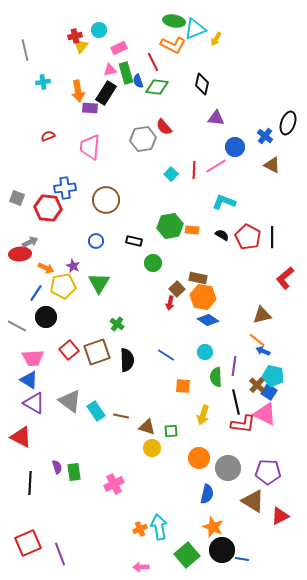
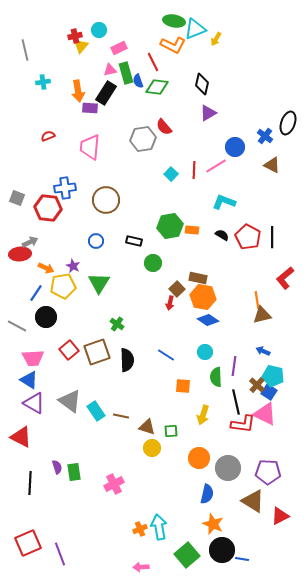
purple triangle at (216, 118): moved 8 px left, 5 px up; rotated 36 degrees counterclockwise
orange line at (257, 340): moved 40 px up; rotated 42 degrees clockwise
orange star at (213, 527): moved 3 px up
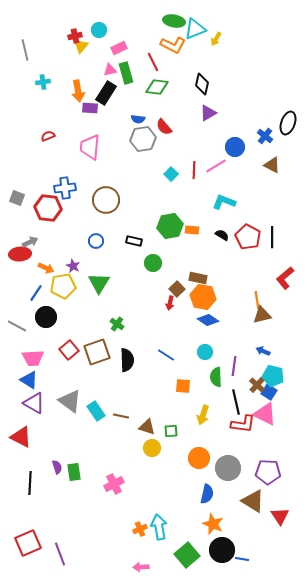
blue semicircle at (138, 81): moved 38 px down; rotated 64 degrees counterclockwise
red triangle at (280, 516): rotated 36 degrees counterclockwise
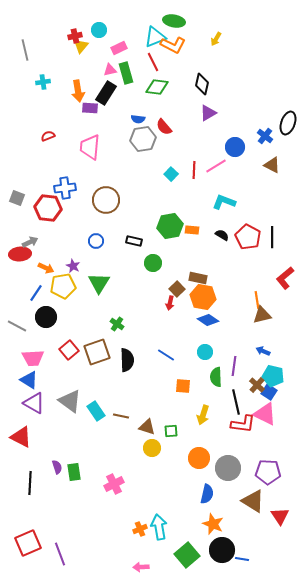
cyan triangle at (195, 29): moved 40 px left, 8 px down
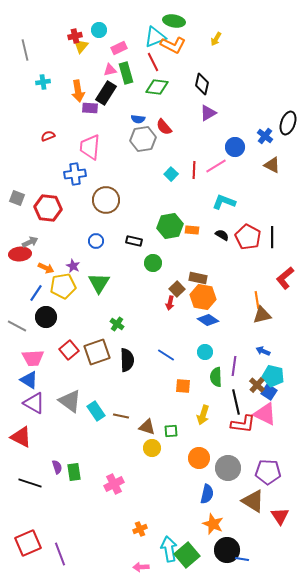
blue cross at (65, 188): moved 10 px right, 14 px up
black line at (30, 483): rotated 75 degrees counterclockwise
cyan arrow at (159, 527): moved 10 px right, 22 px down
black circle at (222, 550): moved 5 px right
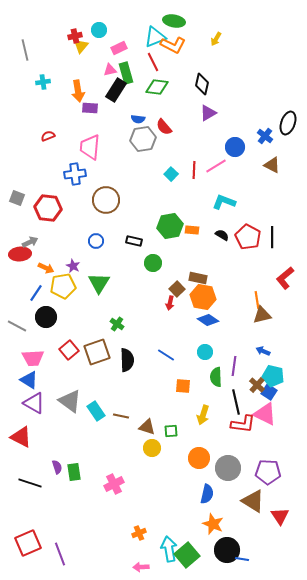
black rectangle at (106, 93): moved 10 px right, 3 px up
orange cross at (140, 529): moved 1 px left, 4 px down
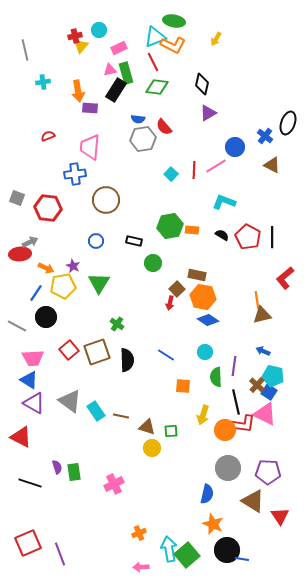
brown rectangle at (198, 278): moved 1 px left, 3 px up
orange circle at (199, 458): moved 26 px right, 28 px up
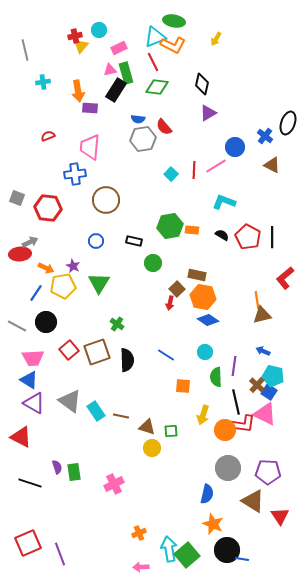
black circle at (46, 317): moved 5 px down
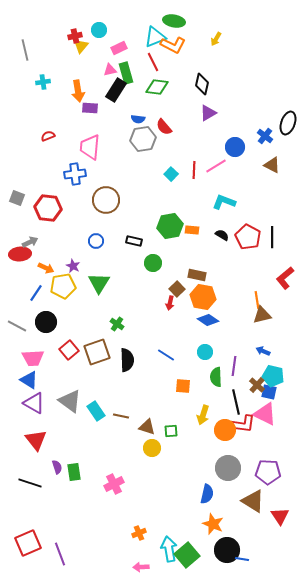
blue square at (269, 392): rotated 21 degrees counterclockwise
red triangle at (21, 437): moved 15 px right, 3 px down; rotated 25 degrees clockwise
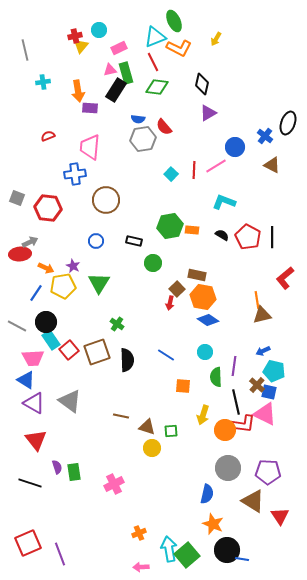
green ellipse at (174, 21): rotated 55 degrees clockwise
orange L-shape at (173, 45): moved 6 px right, 3 px down
blue arrow at (263, 351): rotated 48 degrees counterclockwise
cyan pentagon at (273, 376): moved 1 px right, 5 px up
blue triangle at (29, 380): moved 3 px left
cyan rectangle at (96, 411): moved 45 px left, 71 px up
